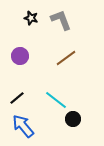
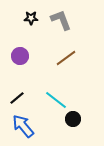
black star: rotated 16 degrees counterclockwise
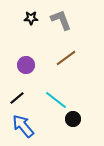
purple circle: moved 6 px right, 9 px down
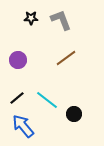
purple circle: moved 8 px left, 5 px up
cyan line: moved 9 px left
black circle: moved 1 px right, 5 px up
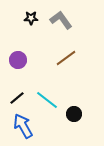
gray L-shape: rotated 15 degrees counterclockwise
blue arrow: rotated 10 degrees clockwise
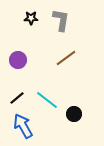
gray L-shape: rotated 45 degrees clockwise
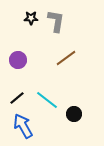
gray L-shape: moved 5 px left, 1 px down
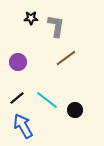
gray L-shape: moved 5 px down
purple circle: moved 2 px down
black circle: moved 1 px right, 4 px up
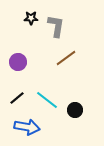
blue arrow: moved 4 px right, 1 px down; rotated 130 degrees clockwise
